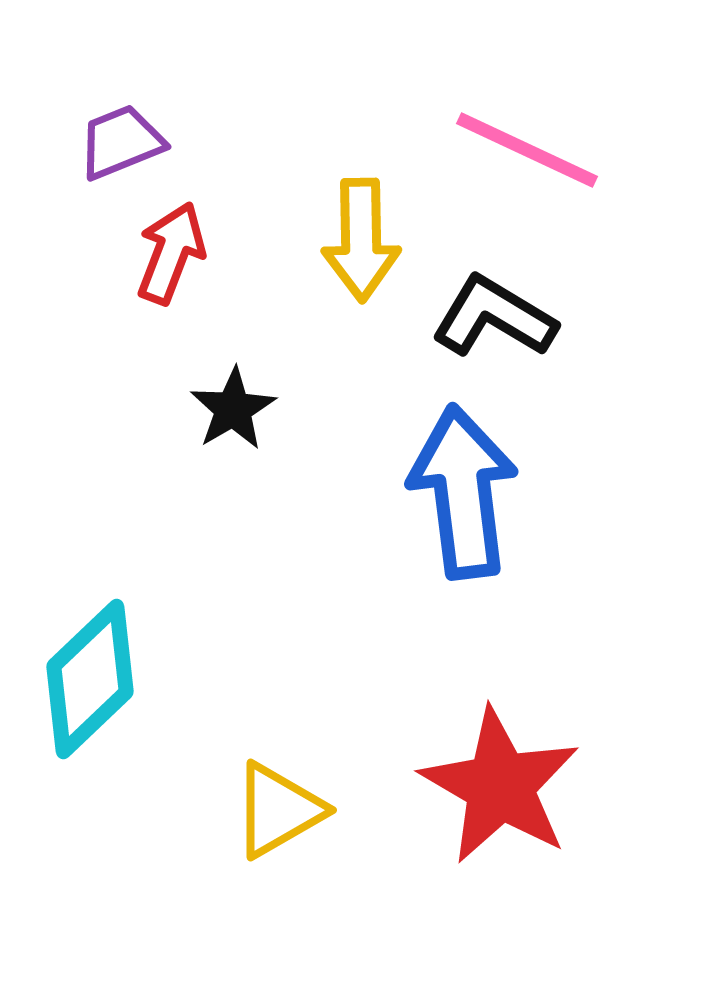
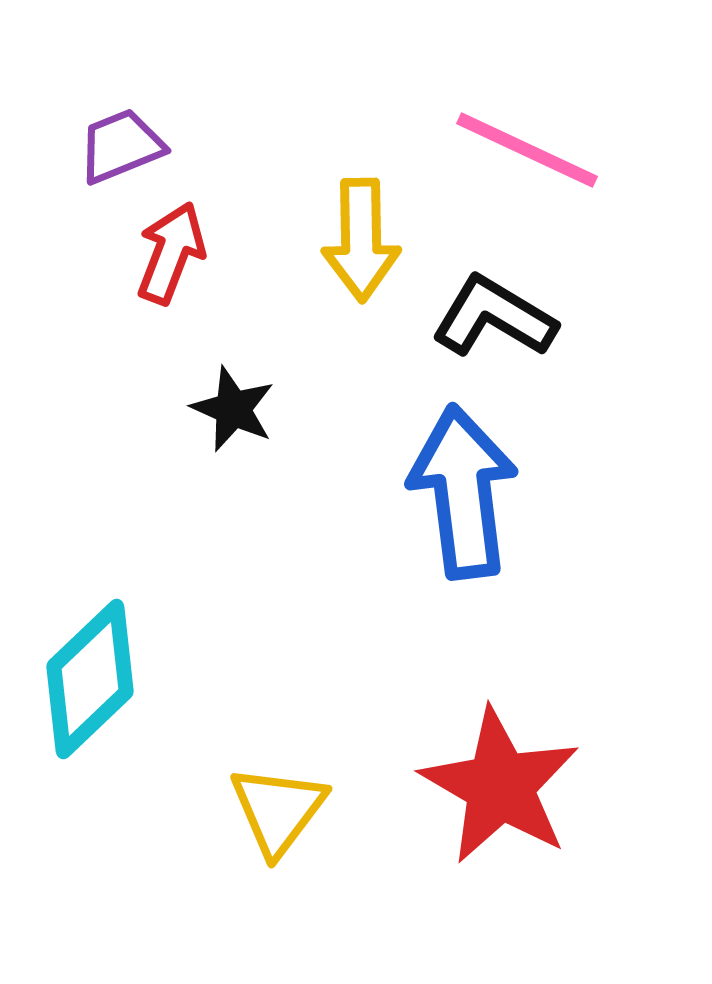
purple trapezoid: moved 4 px down
black star: rotated 18 degrees counterclockwise
yellow triangle: rotated 23 degrees counterclockwise
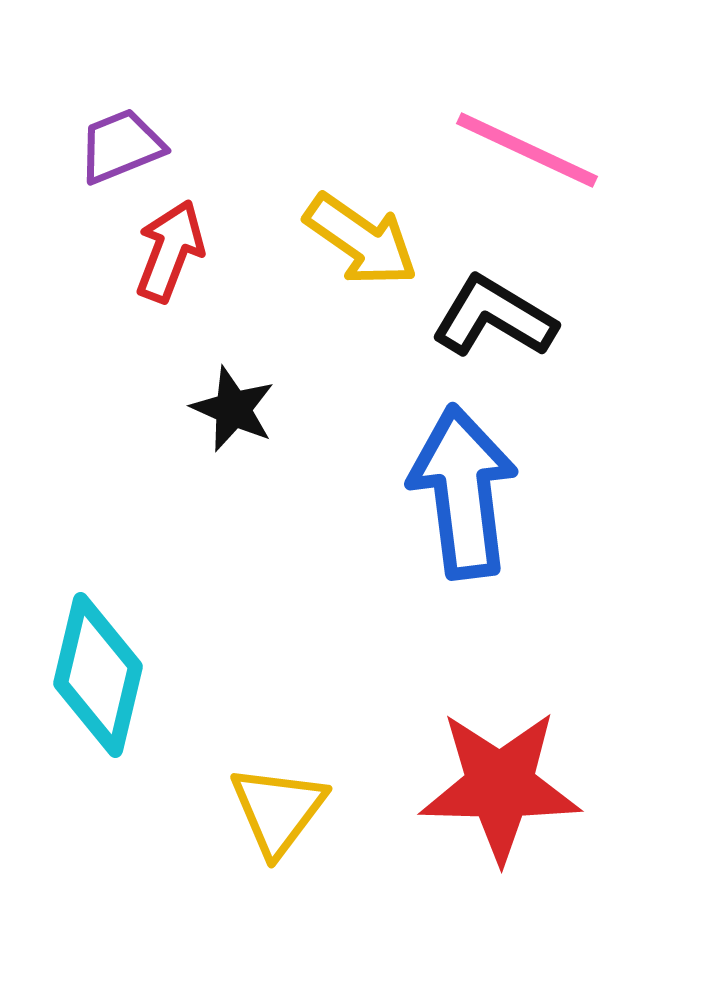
yellow arrow: rotated 54 degrees counterclockwise
red arrow: moved 1 px left, 2 px up
cyan diamond: moved 8 px right, 4 px up; rotated 33 degrees counterclockwise
red star: rotated 29 degrees counterclockwise
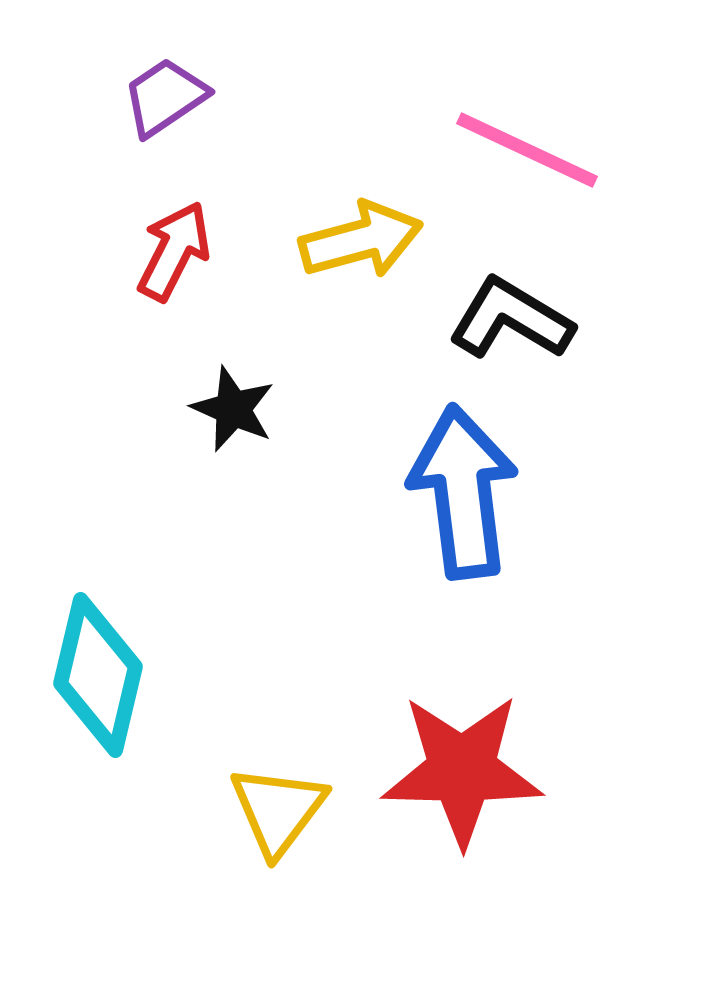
purple trapezoid: moved 44 px right, 49 px up; rotated 12 degrees counterclockwise
yellow arrow: rotated 50 degrees counterclockwise
red arrow: moved 4 px right; rotated 6 degrees clockwise
black L-shape: moved 17 px right, 2 px down
red star: moved 38 px left, 16 px up
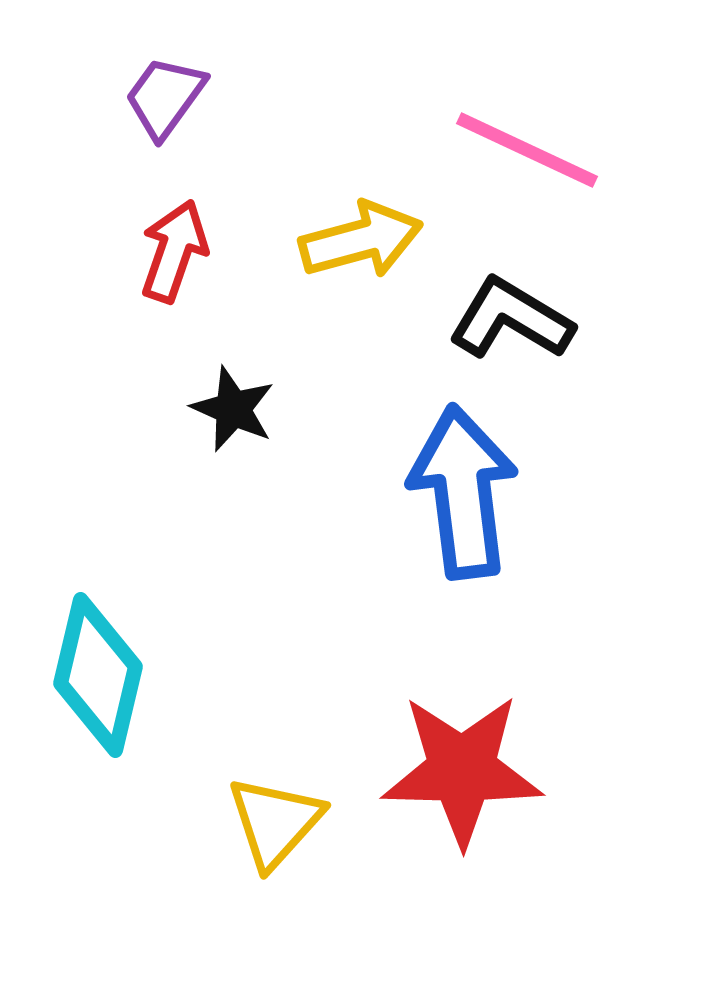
purple trapezoid: rotated 20 degrees counterclockwise
red arrow: rotated 8 degrees counterclockwise
yellow triangle: moved 3 px left, 12 px down; rotated 5 degrees clockwise
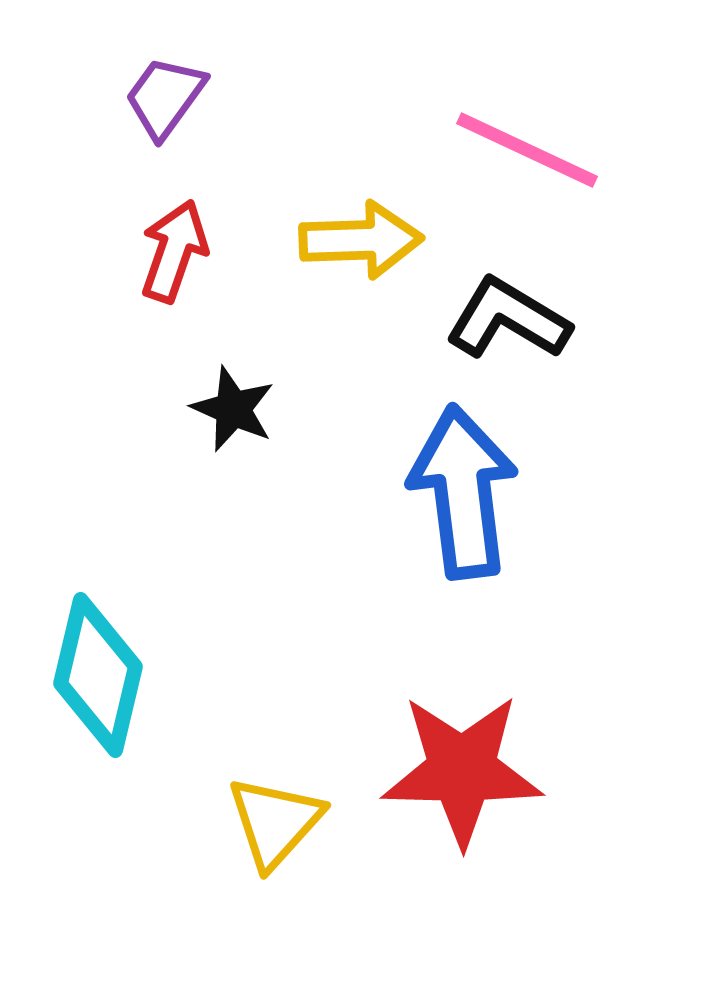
yellow arrow: rotated 13 degrees clockwise
black L-shape: moved 3 px left
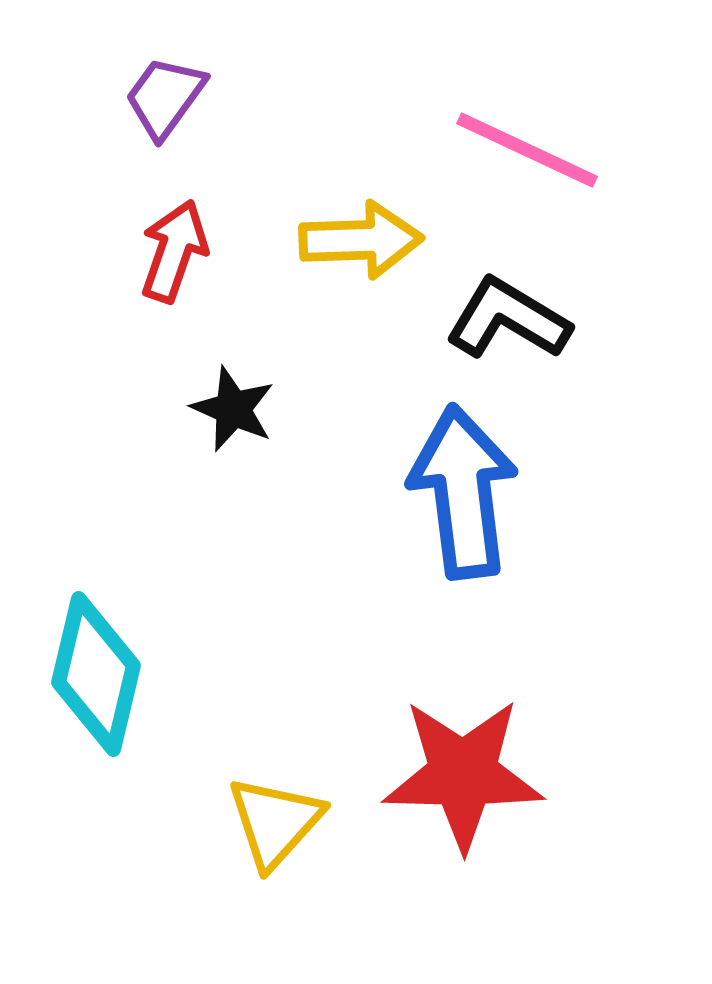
cyan diamond: moved 2 px left, 1 px up
red star: moved 1 px right, 4 px down
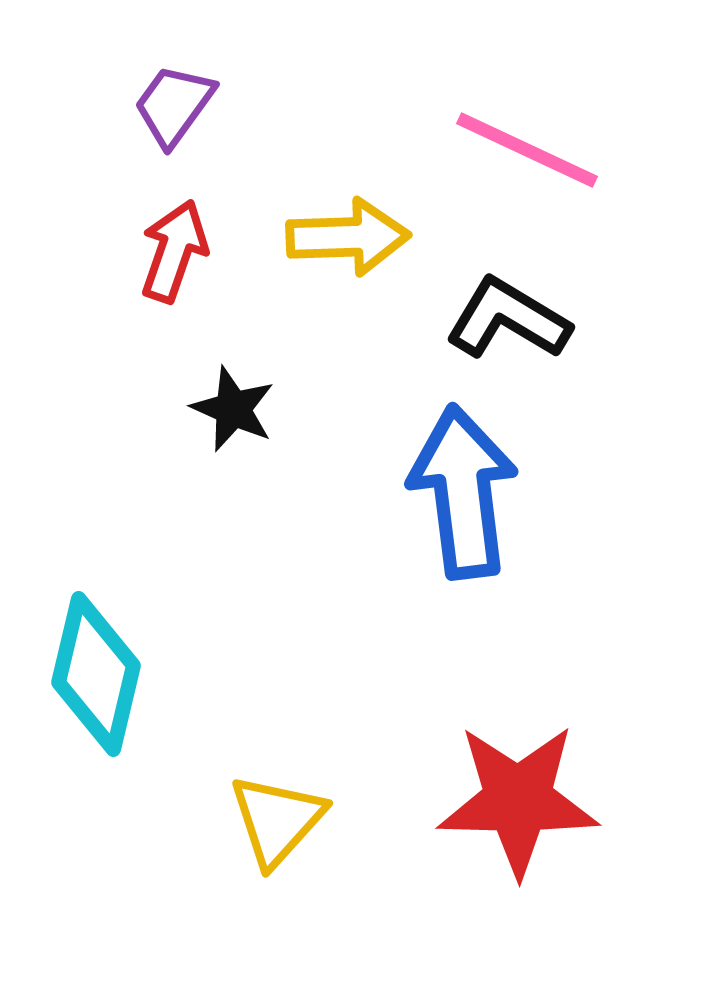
purple trapezoid: moved 9 px right, 8 px down
yellow arrow: moved 13 px left, 3 px up
red star: moved 55 px right, 26 px down
yellow triangle: moved 2 px right, 2 px up
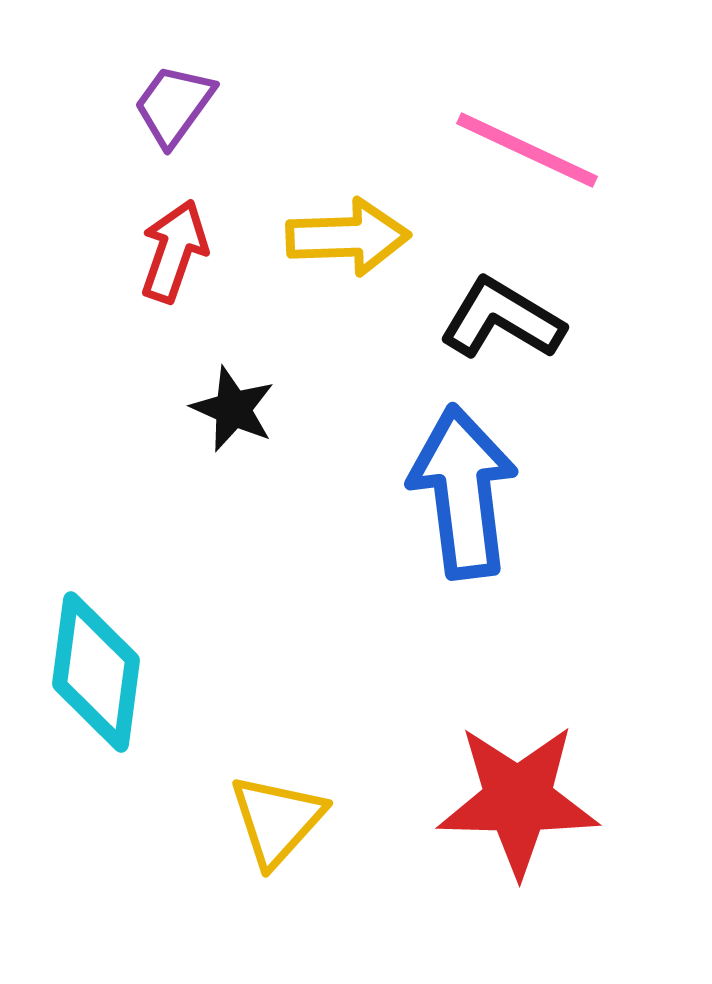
black L-shape: moved 6 px left
cyan diamond: moved 2 px up; rotated 6 degrees counterclockwise
